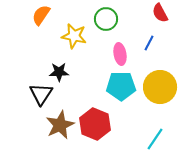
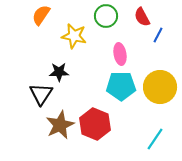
red semicircle: moved 18 px left, 4 px down
green circle: moved 3 px up
blue line: moved 9 px right, 8 px up
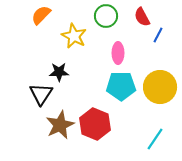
orange semicircle: rotated 10 degrees clockwise
yellow star: rotated 15 degrees clockwise
pink ellipse: moved 2 px left, 1 px up; rotated 10 degrees clockwise
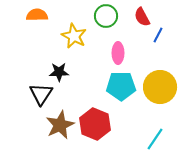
orange semicircle: moved 4 px left; rotated 45 degrees clockwise
